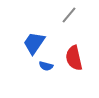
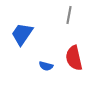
gray line: rotated 30 degrees counterclockwise
blue trapezoid: moved 12 px left, 9 px up
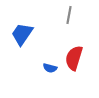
red semicircle: rotated 30 degrees clockwise
blue semicircle: moved 4 px right, 2 px down
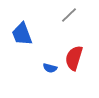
gray line: rotated 36 degrees clockwise
blue trapezoid: rotated 55 degrees counterclockwise
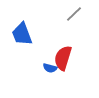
gray line: moved 5 px right, 1 px up
red semicircle: moved 11 px left
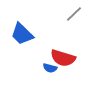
blue trapezoid: rotated 25 degrees counterclockwise
red semicircle: rotated 90 degrees counterclockwise
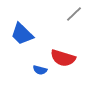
blue semicircle: moved 10 px left, 2 px down
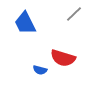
blue trapezoid: moved 3 px right, 11 px up; rotated 20 degrees clockwise
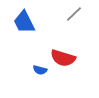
blue trapezoid: moved 1 px left, 1 px up
